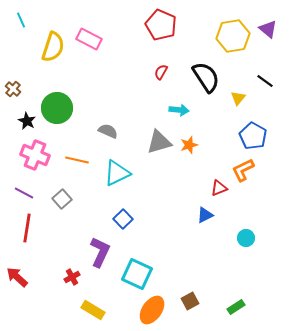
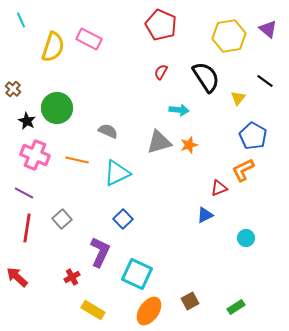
yellow hexagon: moved 4 px left
gray square: moved 20 px down
orange ellipse: moved 3 px left, 1 px down
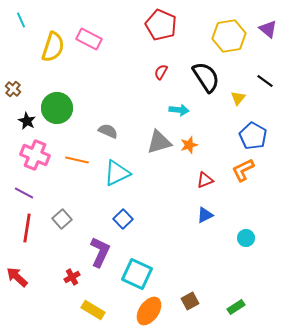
red triangle: moved 14 px left, 8 px up
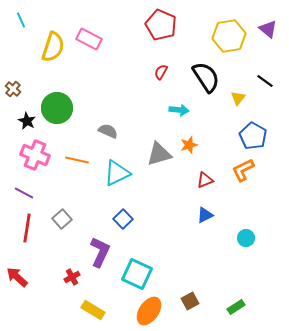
gray triangle: moved 12 px down
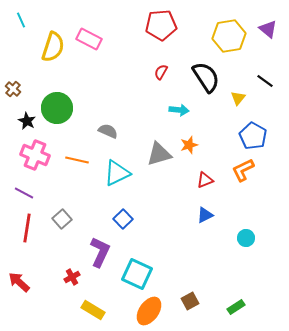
red pentagon: rotated 28 degrees counterclockwise
red arrow: moved 2 px right, 5 px down
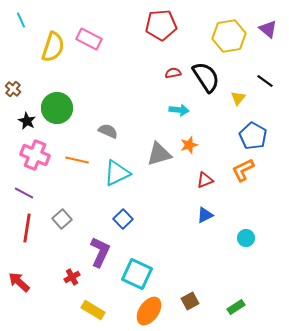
red semicircle: moved 12 px right, 1 px down; rotated 49 degrees clockwise
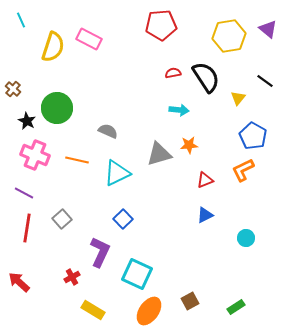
orange star: rotated 12 degrees clockwise
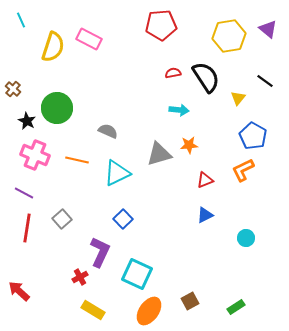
red cross: moved 8 px right
red arrow: moved 9 px down
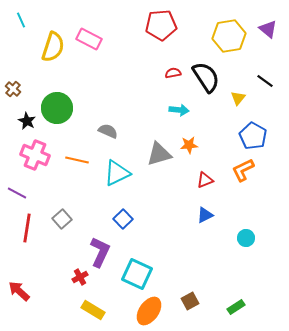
purple line: moved 7 px left
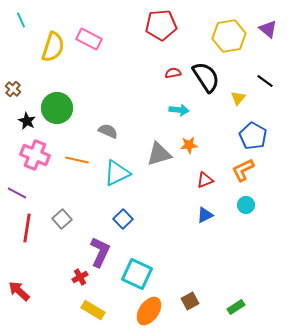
cyan circle: moved 33 px up
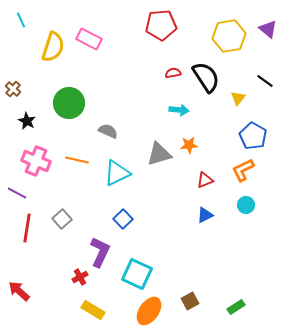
green circle: moved 12 px right, 5 px up
pink cross: moved 1 px right, 6 px down
